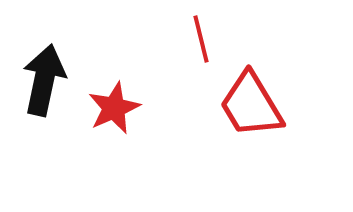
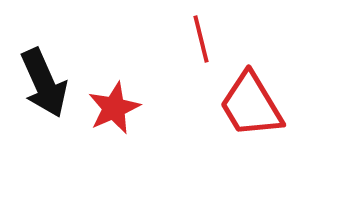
black arrow: moved 3 px down; rotated 144 degrees clockwise
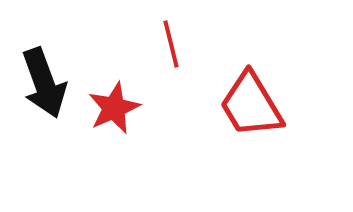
red line: moved 30 px left, 5 px down
black arrow: rotated 4 degrees clockwise
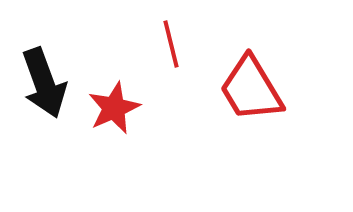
red trapezoid: moved 16 px up
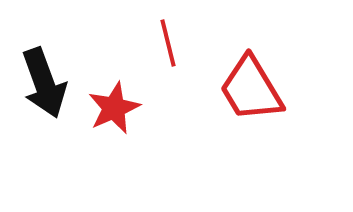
red line: moved 3 px left, 1 px up
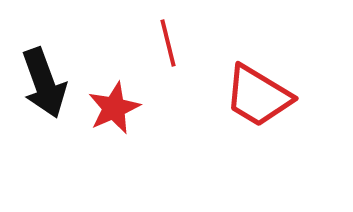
red trapezoid: moved 7 px right, 7 px down; rotated 28 degrees counterclockwise
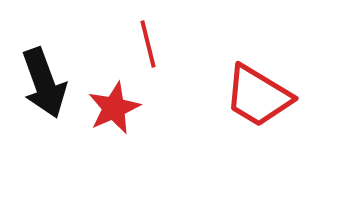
red line: moved 20 px left, 1 px down
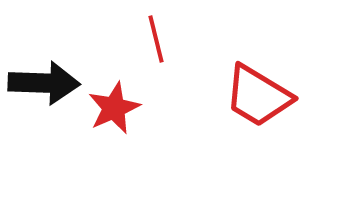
red line: moved 8 px right, 5 px up
black arrow: rotated 68 degrees counterclockwise
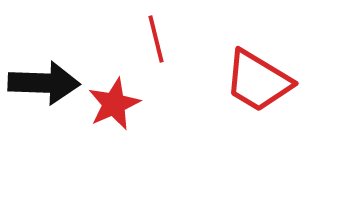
red trapezoid: moved 15 px up
red star: moved 4 px up
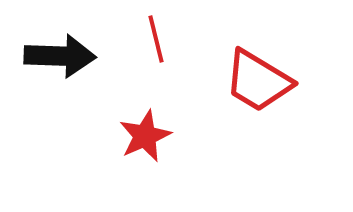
black arrow: moved 16 px right, 27 px up
red star: moved 31 px right, 32 px down
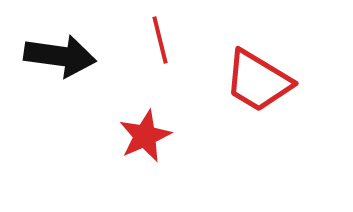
red line: moved 4 px right, 1 px down
black arrow: rotated 6 degrees clockwise
